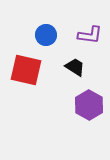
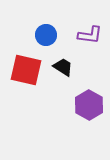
black trapezoid: moved 12 px left
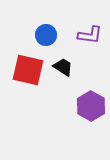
red square: moved 2 px right
purple hexagon: moved 2 px right, 1 px down
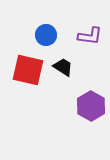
purple L-shape: moved 1 px down
